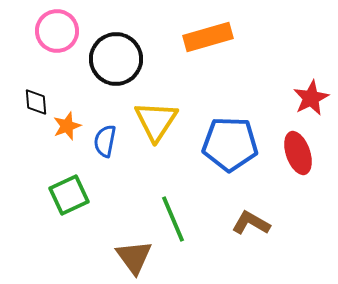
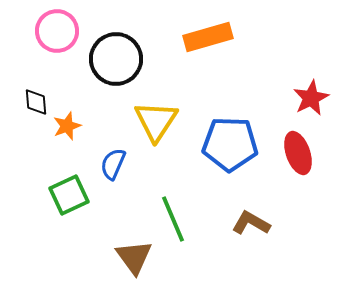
blue semicircle: moved 8 px right, 23 px down; rotated 12 degrees clockwise
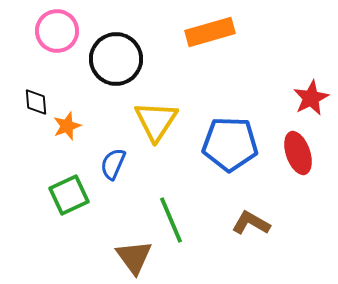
orange rectangle: moved 2 px right, 5 px up
green line: moved 2 px left, 1 px down
